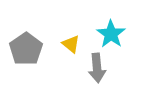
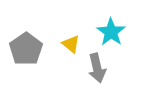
cyan star: moved 2 px up
gray arrow: rotated 8 degrees counterclockwise
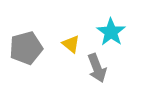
gray pentagon: moved 1 px up; rotated 20 degrees clockwise
gray arrow: rotated 8 degrees counterclockwise
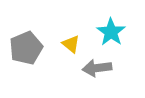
gray pentagon: rotated 8 degrees counterclockwise
gray arrow: rotated 104 degrees clockwise
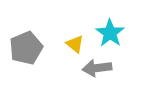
cyan star: moved 1 px left, 1 px down
yellow triangle: moved 4 px right
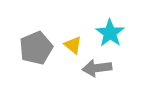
yellow triangle: moved 2 px left, 1 px down
gray pentagon: moved 10 px right
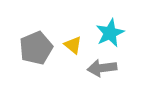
cyan star: rotated 12 degrees clockwise
gray arrow: moved 5 px right
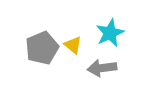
gray pentagon: moved 6 px right
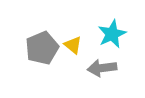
cyan star: moved 2 px right, 1 px down
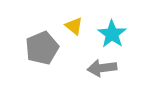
cyan star: rotated 12 degrees counterclockwise
yellow triangle: moved 1 px right, 19 px up
